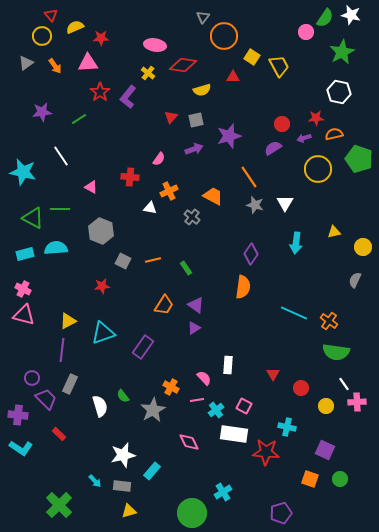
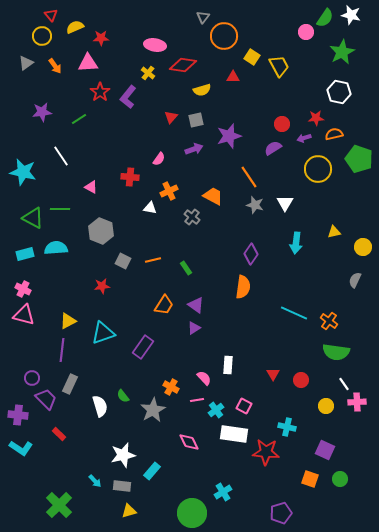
red circle at (301, 388): moved 8 px up
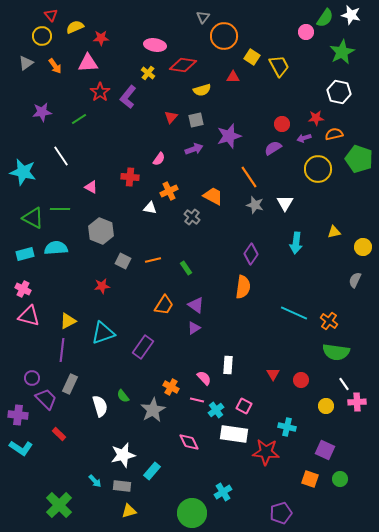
pink triangle at (24, 315): moved 5 px right, 1 px down
pink line at (197, 400): rotated 24 degrees clockwise
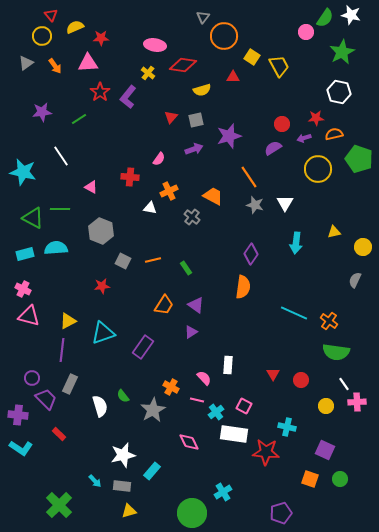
purple triangle at (194, 328): moved 3 px left, 4 px down
cyan cross at (216, 410): moved 2 px down
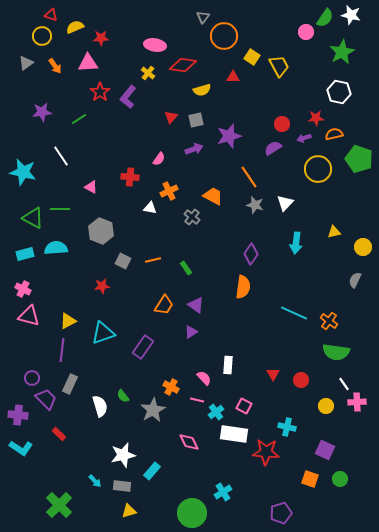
red triangle at (51, 15): rotated 32 degrees counterclockwise
white triangle at (285, 203): rotated 12 degrees clockwise
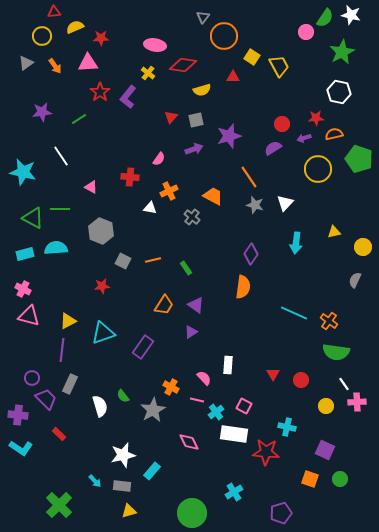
red triangle at (51, 15): moved 3 px right, 3 px up; rotated 24 degrees counterclockwise
cyan cross at (223, 492): moved 11 px right
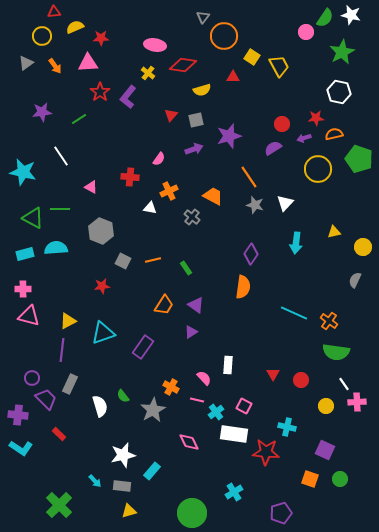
red triangle at (171, 117): moved 2 px up
pink cross at (23, 289): rotated 28 degrees counterclockwise
